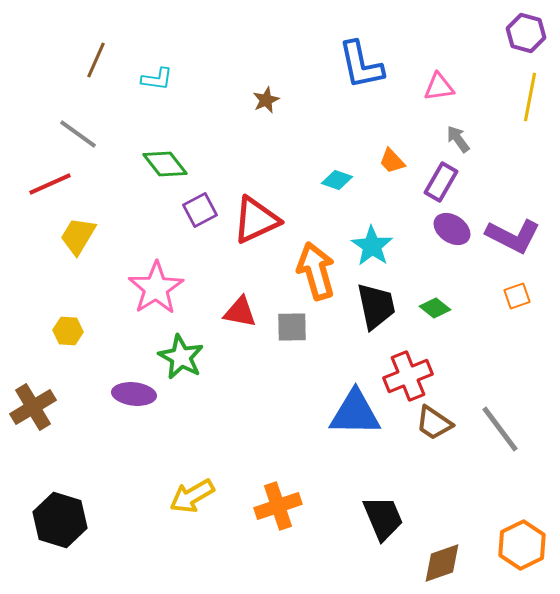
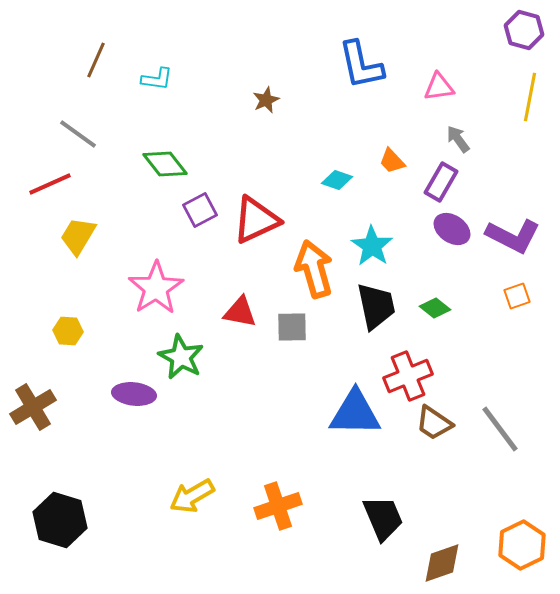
purple hexagon at (526, 33): moved 2 px left, 3 px up
orange arrow at (316, 271): moved 2 px left, 2 px up
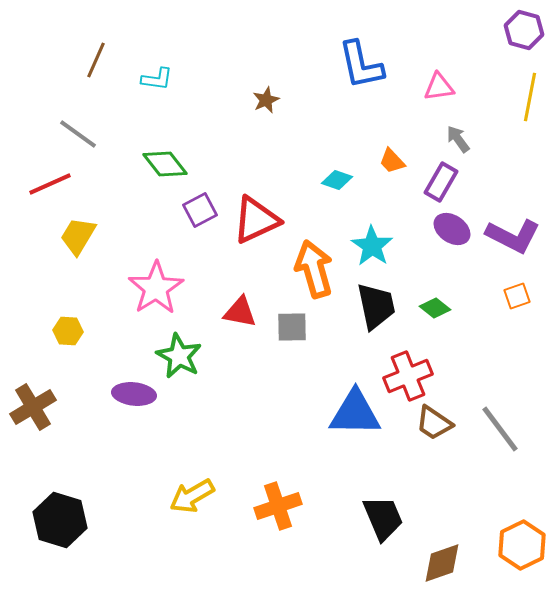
green star at (181, 357): moved 2 px left, 1 px up
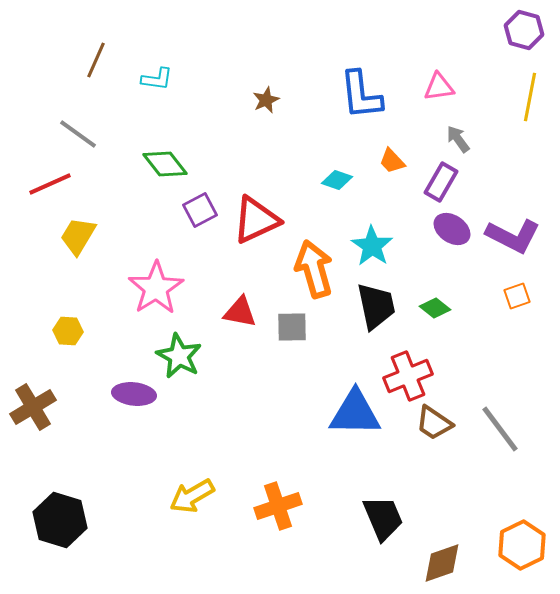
blue L-shape at (361, 65): moved 30 px down; rotated 6 degrees clockwise
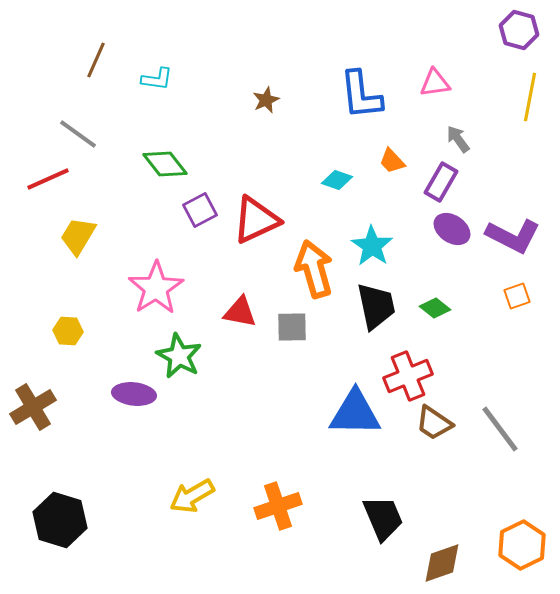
purple hexagon at (524, 30): moved 5 px left
pink triangle at (439, 87): moved 4 px left, 4 px up
red line at (50, 184): moved 2 px left, 5 px up
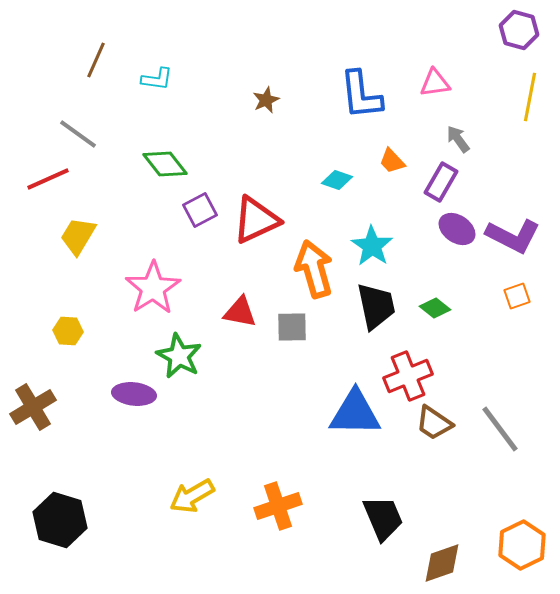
purple ellipse at (452, 229): moved 5 px right
pink star at (156, 288): moved 3 px left
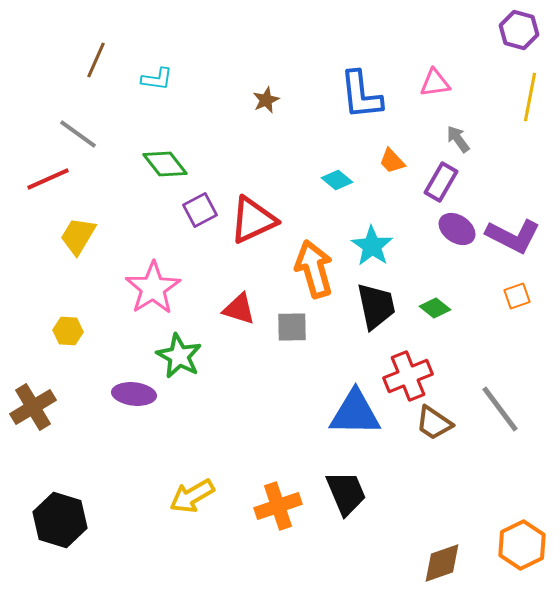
cyan diamond at (337, 180): rotated 20 degrees clockwise
red triangle at (256, 220): moved 3 px left
red triangle at (240, 312): moved 1 px left, 3 px up; rotated 6 degrees clockwise
gray line at (500, 429): moved 20 px up
black trapezoid at (383, 518): moved 37 px left, 25 px up
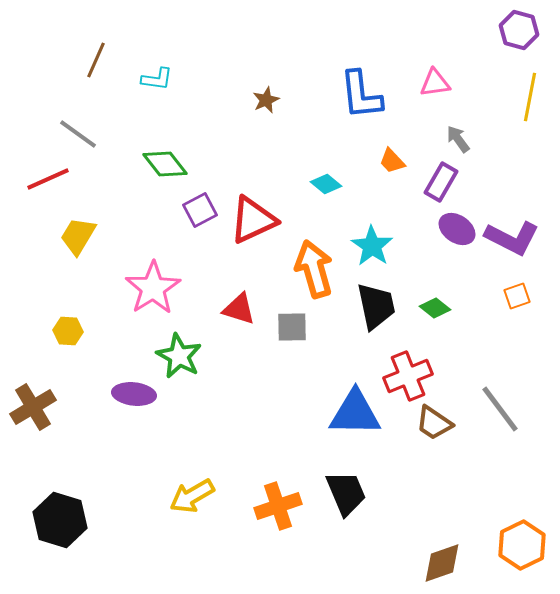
cyan diamond at (337, 180): moved 11 px left, 4 px down
purple L-shape at (513, 236): moved 1 px left, 2 px down
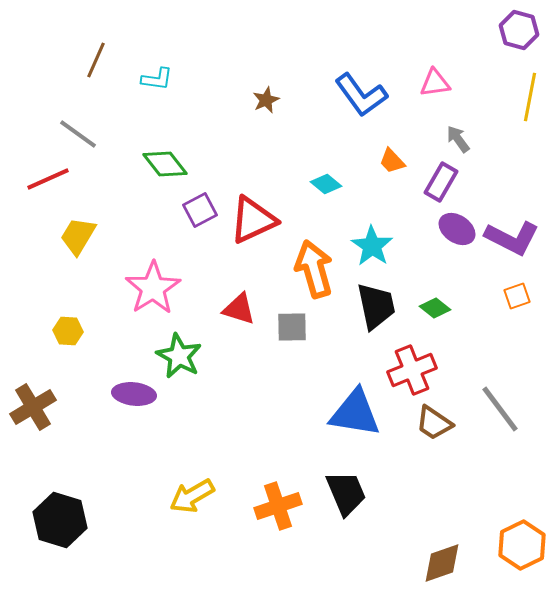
blue L-shape at (361, 95): rotated 30 degrees counterclockwise
red cross at (408, 376): moved 4 px right, 6 px up
blue triangle at (355, 413): rotated 8 degrees clockwise
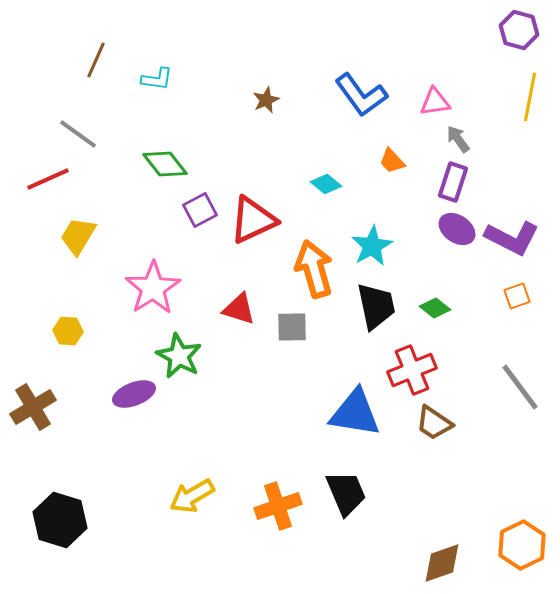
pink triangle at (435, 83): moved 19 px down
purple rectangle at (441, 182): moved 12 px right; rotated 12 degrees counterclockwise
cyan star at (372, 246): rotated 9 degrees clockwise
purple ellipse at (134, 394): rotated 27 degrees counterclockwise
gray line at (500, 409): moved 20 px right, 22 px up
